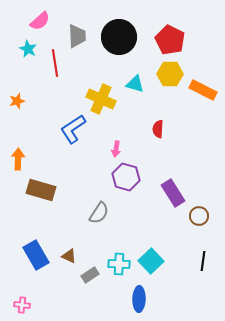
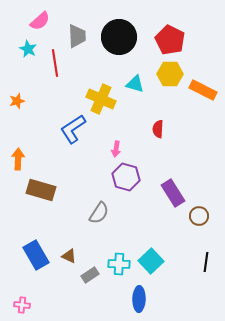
black line: moved 3 px right, 1 px down
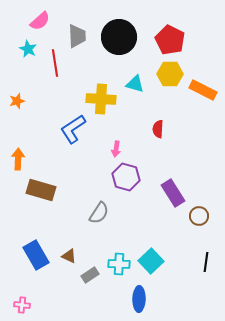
yellow cross: rotated 20 degrees counterclockwise
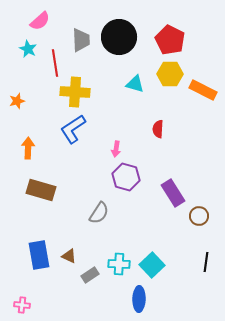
gray trapezoid: moved 4 px right, 4 px down
yellow cross: moved 26 px left, 7 px up
orange arrow: moved 10 px right, 11 px up
blue rectangle: moved 3 px right; rotated 20 degrees clockwise
cyan square: moved 1 px right, 4 px down
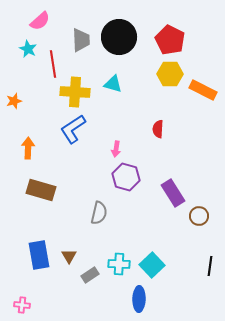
red line: moved 2 px left, 1 px down
cyan triangle: moved 22 px left
orange star: moved 3 px left
gray semicircle: rotated 20 degrees counterclockwise
brown triangle: rotated 35 degrees clockwise
black line: moved 4 px right, 4 px down
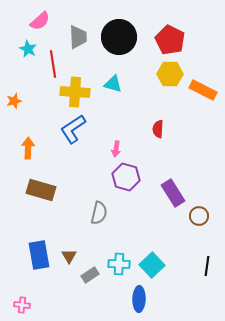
gray trapezoid: moved 3 px left, 3 px up
black line: moved 3 px left
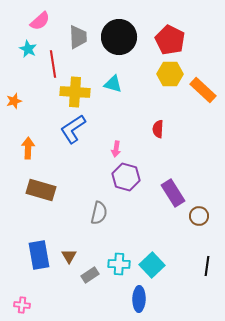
orange rectangle: rotated 16 degrees clockwise
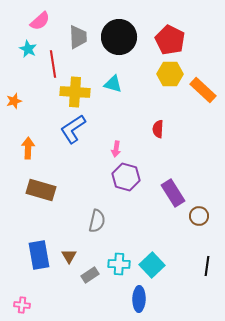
gray semicircle: moved 2 px left, 8 px down
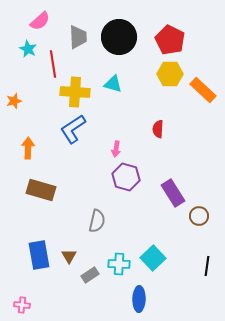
cyan square: moved 1 px right, 7 px up
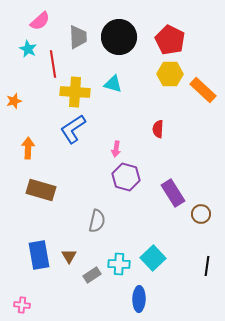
brown circle: moved 2 px right, 2 px up
gray rectangle: moved 2 px right
